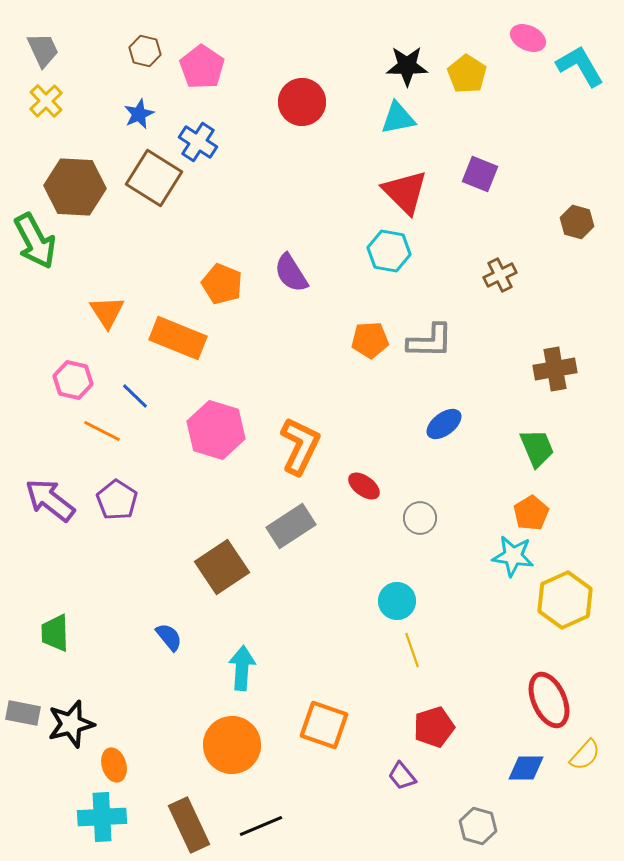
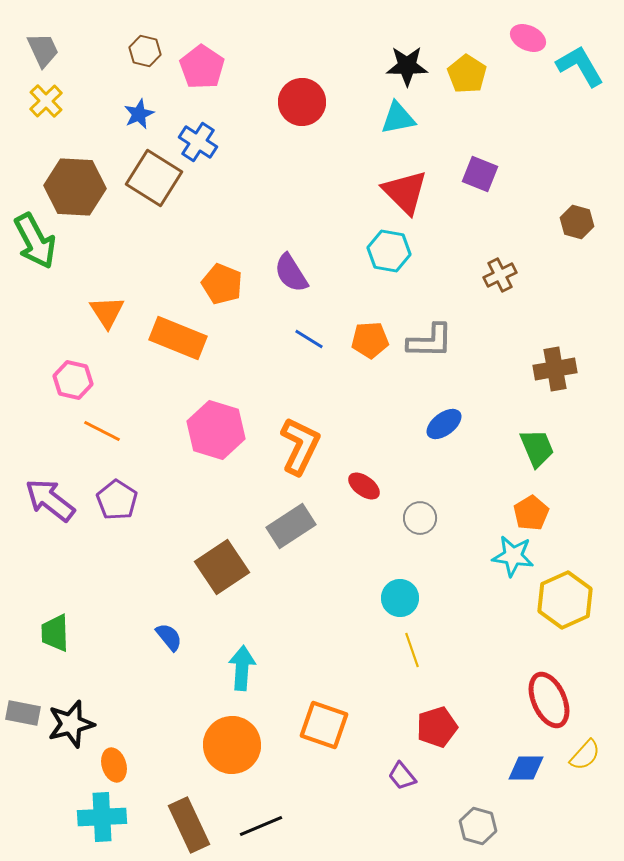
blue line at (135, 396): moved 174 px right, 57 px up; rotated 12 degrees counterclockwise
cyan circle at (397, 601): moved 3 px right, 3 px up
red pentagon at (434, 727): moved 3 px right
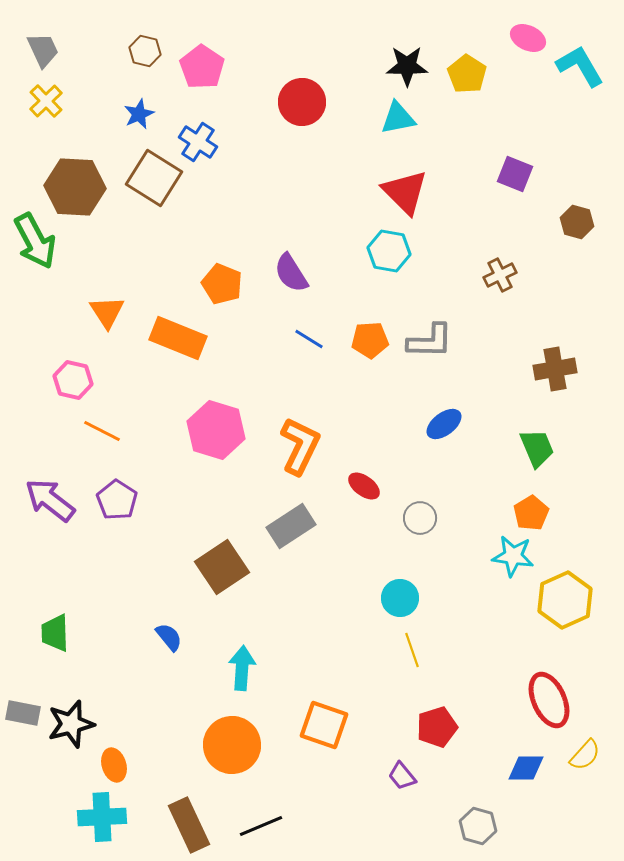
purple square at (480, 174): moved 35 px right
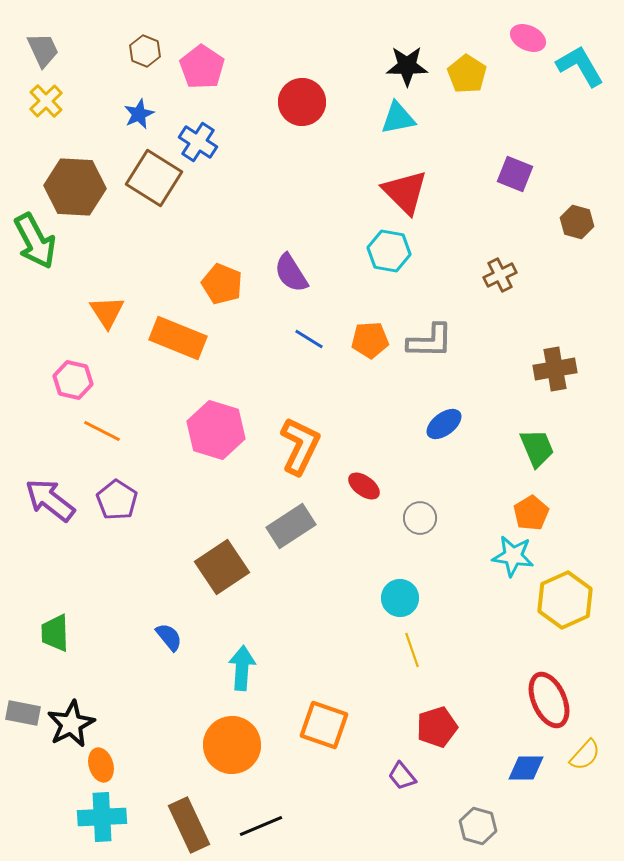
brown hexagon at (145, 51): rotated 8 degrees clockwise
black star at (71, 724): rotated 12 degrees counterclockwise
orange ellipse at (114, 765): moved 13 px left
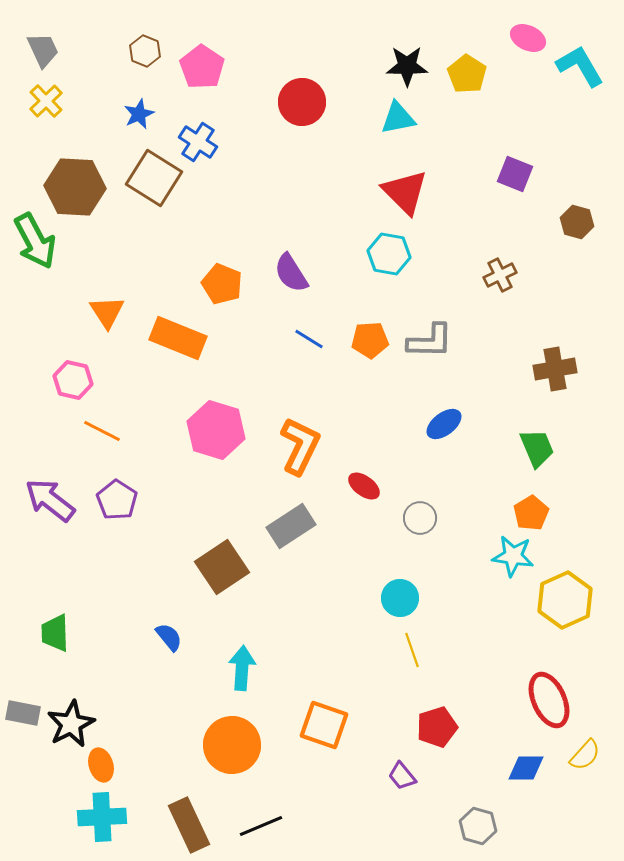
cyan hexagon at (389, 251): moved 3 px down
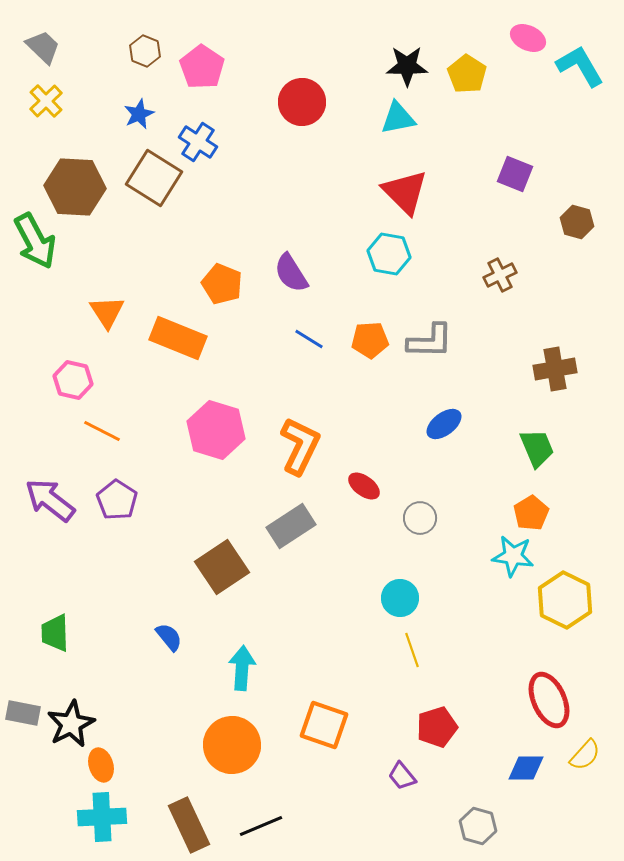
gray trapezoid at (43, 50): moved 3 px up; rotated 21 degrees counterclockwise
yellow hexagon at (565, 600): rotated 10 degrees counterclockwise
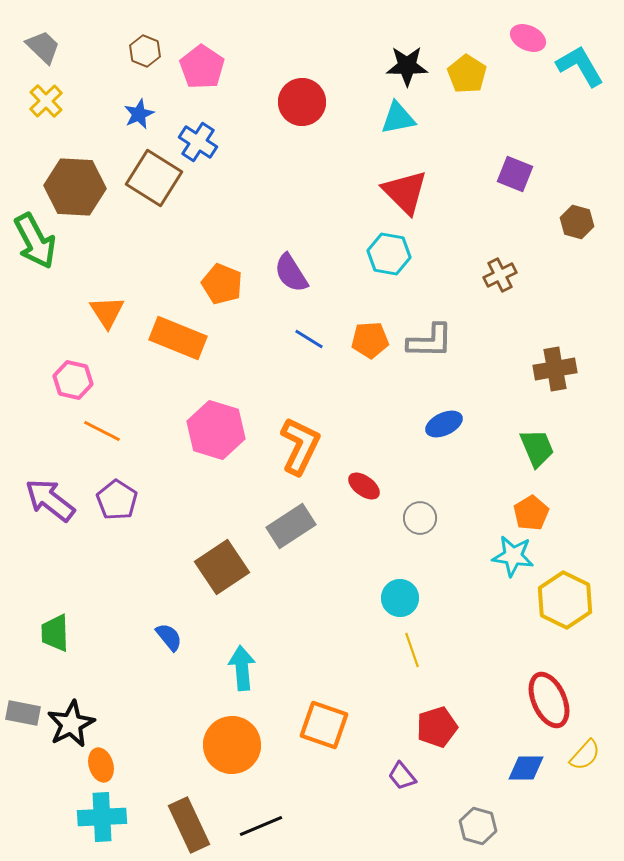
blue ellipse at (444, 424): rotated 12 degrees clockwise
cyan arrow at (242, 668): rotated 9 degrees counterclockwise
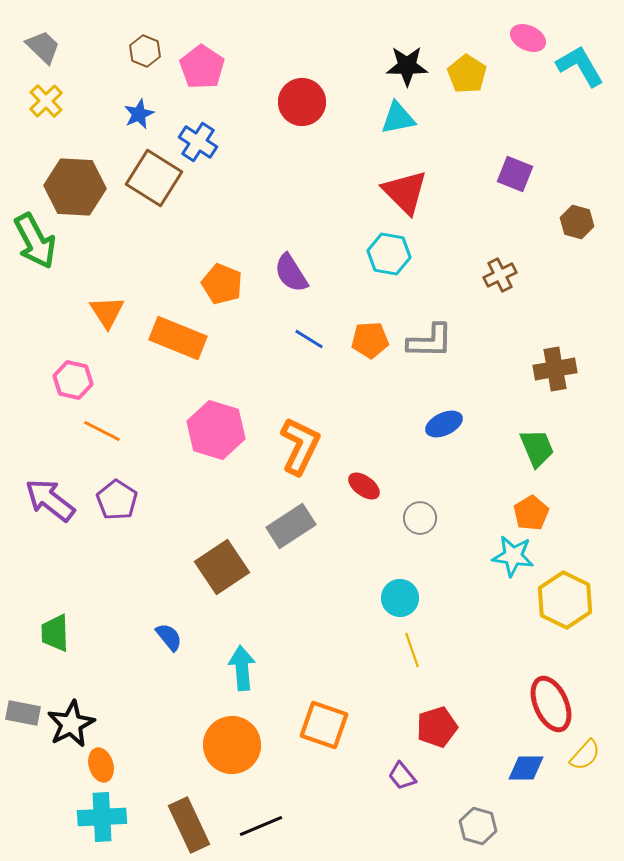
red ellipse at (549, 700): moved 2 px right, 4 px down
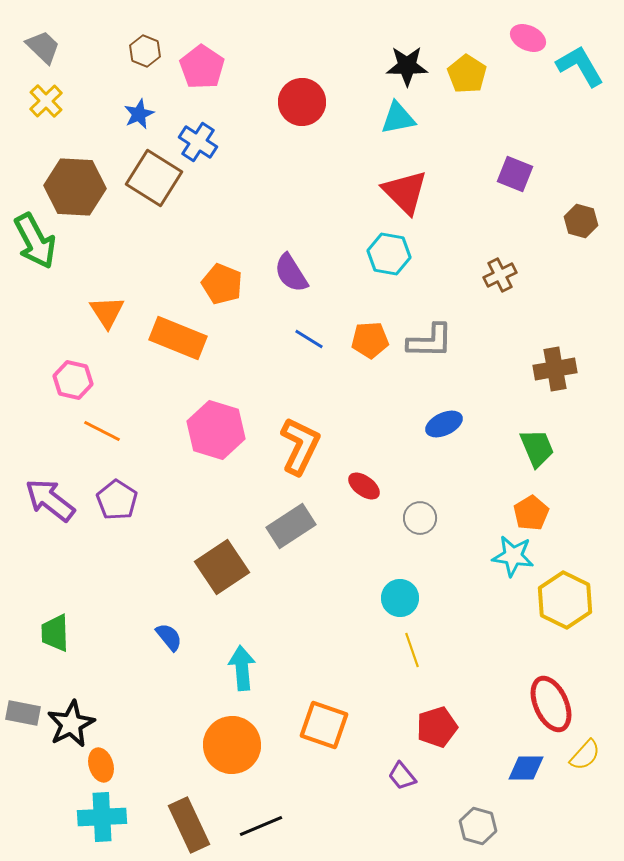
brown hexagon at (577, 222): moved 4 px right, 1 px up
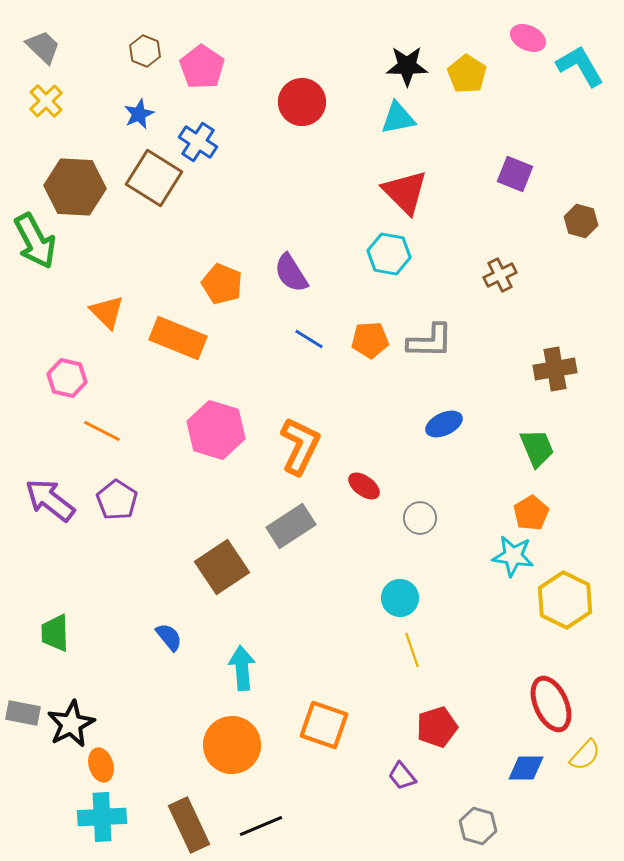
orange triangle at (107, 312): rotated 12 degrees counterclockwise
pink hexagon at (73, 380): moved 6 px left, 2 px up
